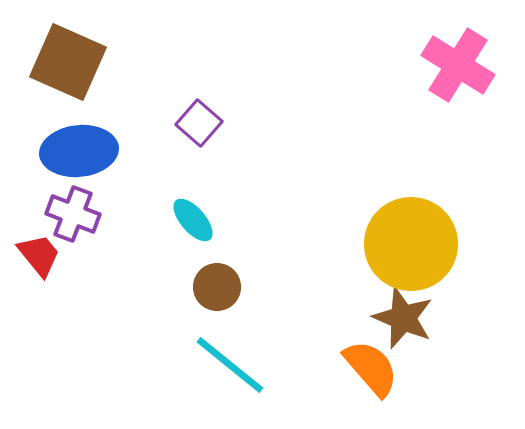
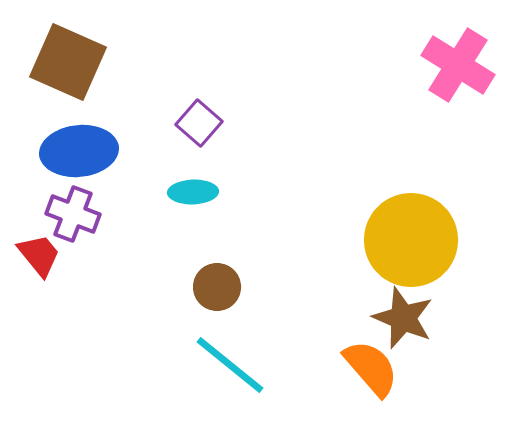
cyan ellipse: moved 28 px up; rotated 51 degrees counterclockwise
yellow circle: moved 4 px up
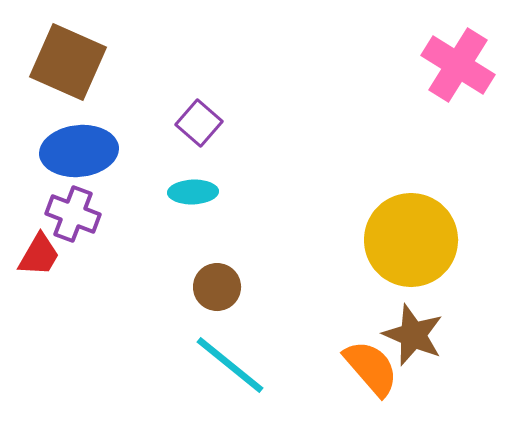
red trapezoid: rotated 69 degrees clockwise
brown star: moved 10 px right, 17 px down
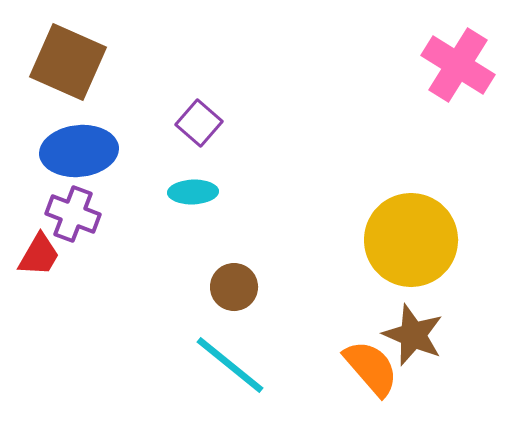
brown circle: moved 17 px right
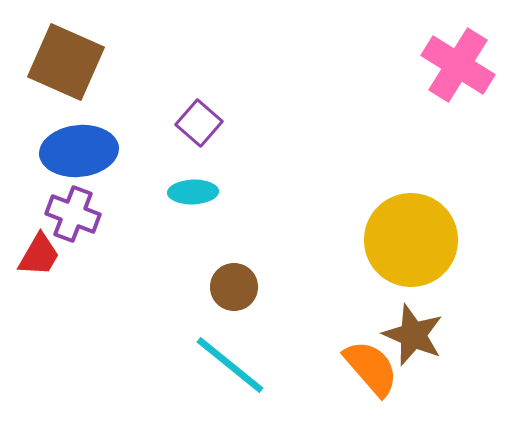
brown square: moved 2 px left
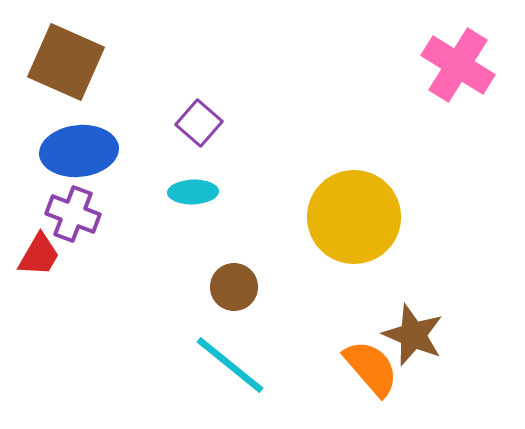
yellow circle: moved 57 px left, 23 px up
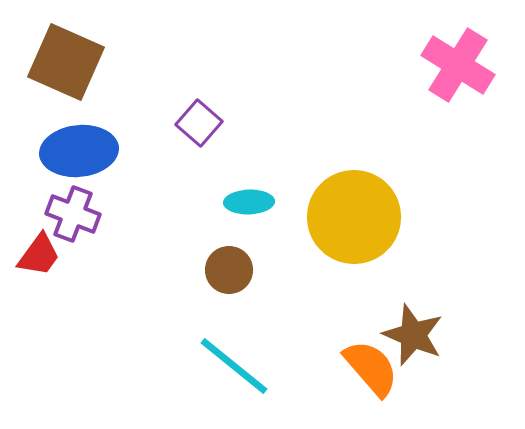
cyan ellipse: moved 56 px right, 10 px down
red trapezoid: rotated 6 degrees clockwise
brown circle: moved 5 px left, 17 px up
cyan line: moved 4 px right, 1 px down
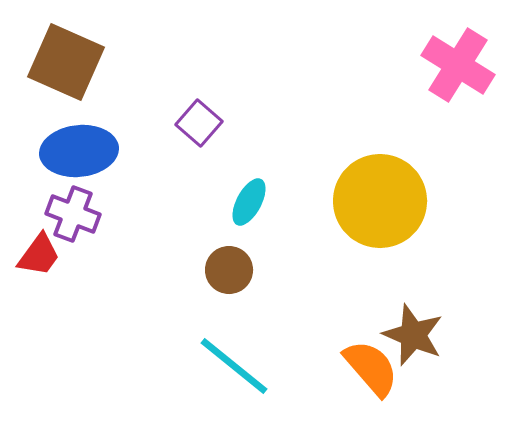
cyan ellipse: rotated 60 degrees counterclockwise
yellow circle: moved 26 px right, 16 px up
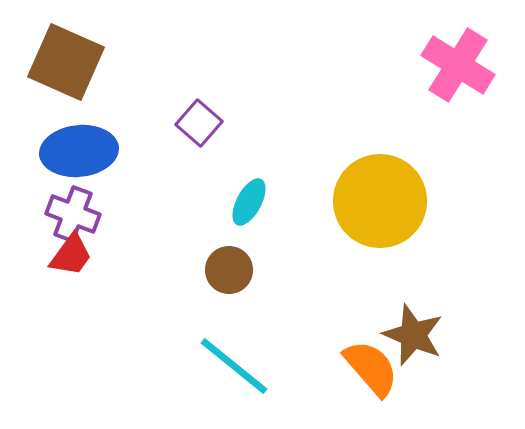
red trapezoid: moved 32 px right
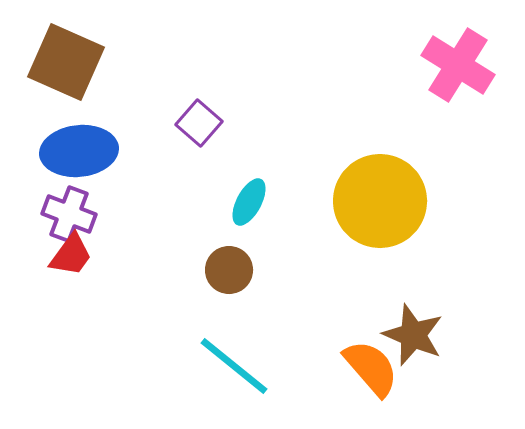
purple cross: moved 4 px left
